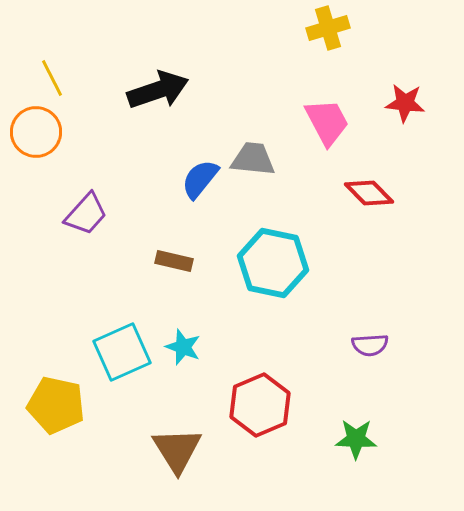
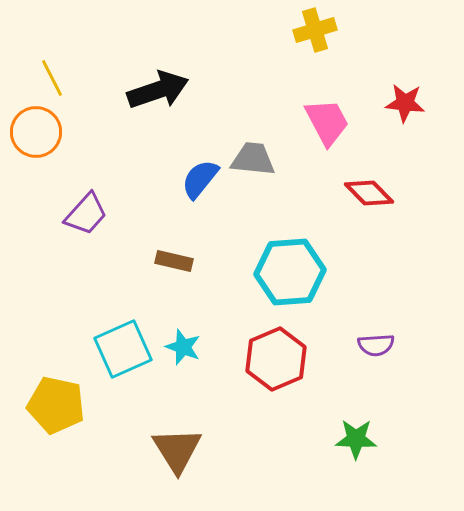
yellow cross: moved 13 px left, 2 px down
cyan hexagon: moved 17 px right, 9 px down; rotated 16 degrees counterclockwise
purple semicircle: moved 6 px right
cyan square: moved 1 px right, 3 px up
red hexagon: moved 16 px right, 46 px up
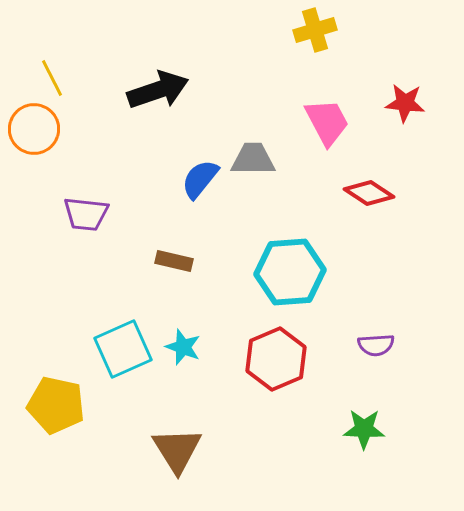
orange circle: moved 2 px left, 3 px up
gray trapezoid: rotated 6 degrees counterclockwise
red diamond: rotated 12 degrees counterclockwise
purple trapezoid: rotated 54 degrees clockwise
green star: moved 8 px right, 10 px up
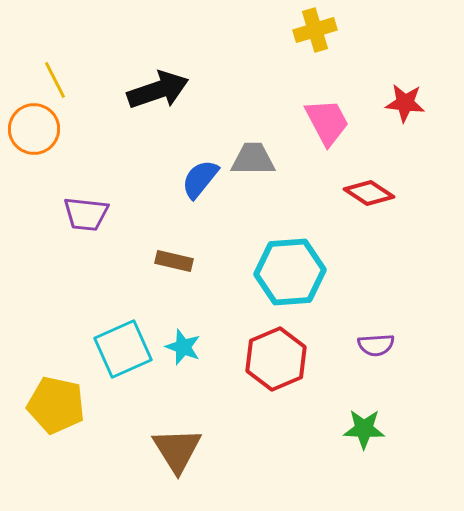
yellow line: moved 3 px right, 2 px down
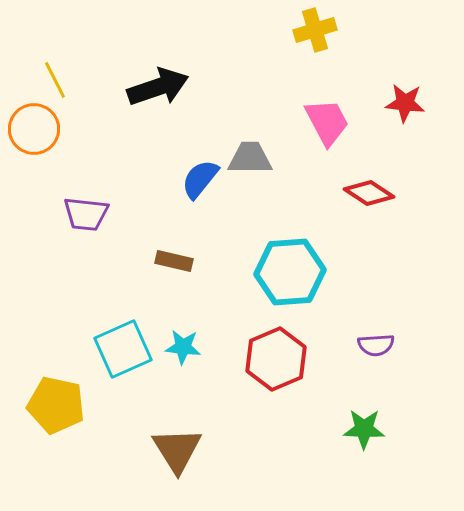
black arrow: moved 3 px up
gray trapezoid: moved 3 px left, 1 px up
cyan star: rotated 15 degrees counterclockwise
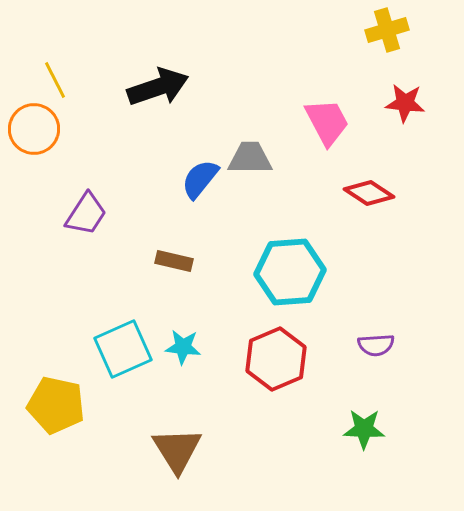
yellow cross: moved 72 px right
purple trapezoid: rotated 63 degrees counterclockwise
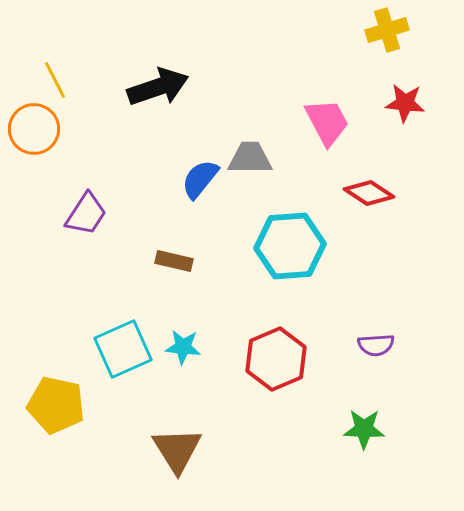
cyan hexagon: moved 26 px up
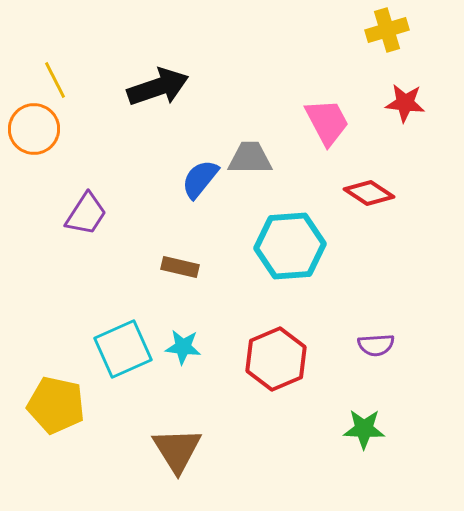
brown rectangle: moved 6 px right, 6 px down
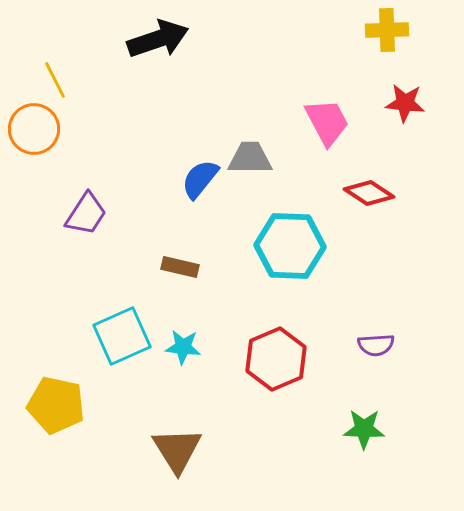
yellow cross: rotated 15 degrees clockwise
black arrow: moved 48 px up
cyan hexagon: rotated 6 degrees clockwise
cyan square: moved 1 px left, 13 px up
